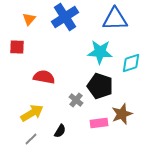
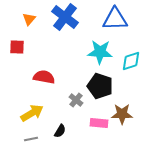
blue cross: rotated 20 degrees counterclockwise
cyan diamond: moved 2 px up
brown star: rotated 20 degrees clockwise
pink rectangle: rotated 12 degrees clockwise
gray line: rotated 32 degrees clockwise
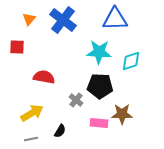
blue cross: moved 2 px left, 3 px down
cyan star: moved 1 px left
black pentagon: rotated 15 degrees counterclockwise
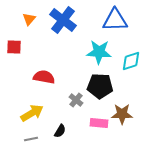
blue triangle: moved 1 px down
red square: moved 3 px left
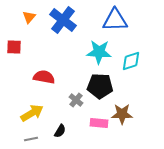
orange triangle: moved 2 px up
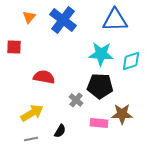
cyan star: moved 2 px right, 2 px down
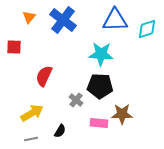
cyan diamond: moved 16 px right, 32 px up
red semicircle: moved 1 px up; rotated 75 degrees counterclockwise
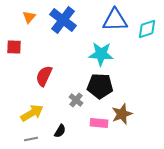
brown star: rotated 20 degrees counterclockwise
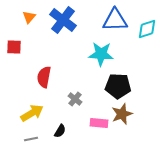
red semicircle: moved 1 px down; rotated 15 degrees counterclockwise
black pentagon: moved 18 px right
gray cross: moved 1 px left, 1 px up
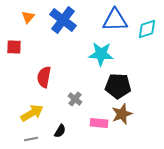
orange triangle: moved 1 px left
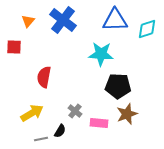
orange triangle: moved 4 px down
gray cross: moved 12 px down
brown star: moved 5 px right
gray line: moved 10 px right
